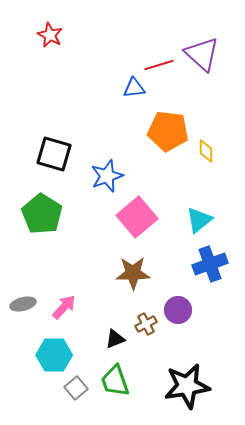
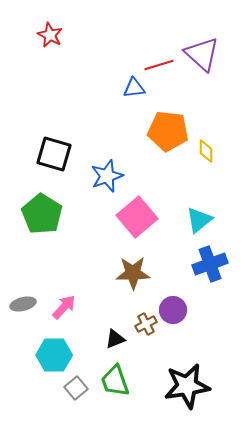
purple circle: moved 5 px left
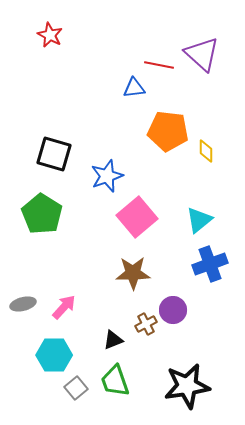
red line: rotated 28 degrees clockwise
black triangle: moved 2 px left, 1 px down
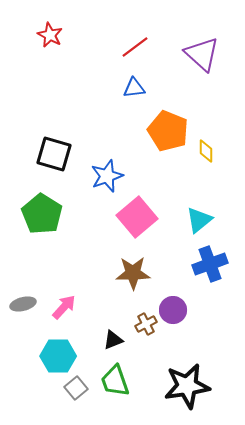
red line: moved 24 px left, 18 px up; rotated 48 degrees counterclockwise
orange pentagon: rotated 15 degrees clockwise
cyan hexagon: moved 4 px right, 1 px down
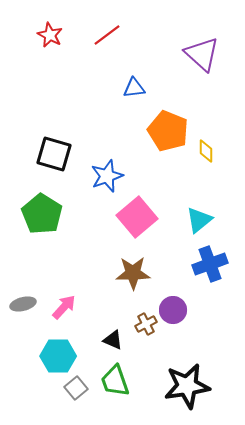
red line: moved 28 px left, 12 px up
black triangle: rotated 45 degrees clockwise
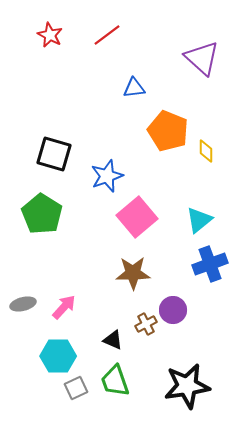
purple triangle: moved 4 px down
gray square: rotated 15 degrees clockwise
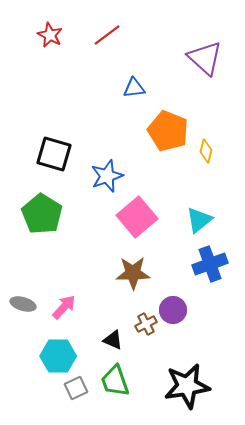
purple triangle: moved 3 px right
yellow diamond: rotated 15 degrees clockwise
gray ellipse: rotated 30 degrees clockwise
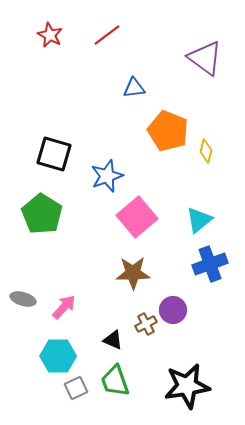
purple triangle: rotated 6 degrees counterclockwise
gray ellipse: moved 5 px up
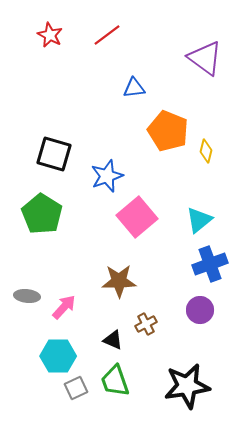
brown star: moved 14 px left, 8 px down
gray ellipse: moved 4 px right, 3 px up; rotated 10 degrees counterclockwise
purple circle: moved 27 px right
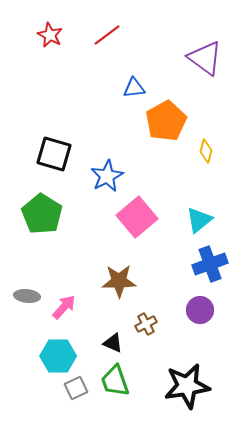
orange pentagon: moved 2 px left, 10 px up; rotated 21 degrees clockwise
blue star: rotated 8 degrees counterclockwise
black triangle: moved 3 px down
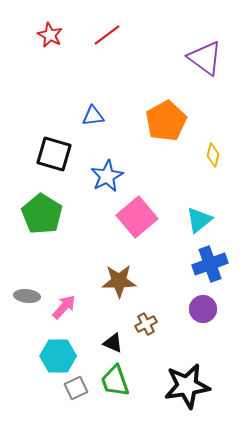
blue triangle: moved 41 px left, 28 px down
yellow diamond: moved 7 px right, 4 px down
purple circle: moved 3 px right, 1 px up
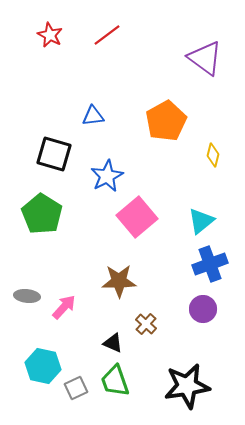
cyan triangle: moved 2 px right, 1 px down
brown cross: rotated 20 degrees counterclockwise
cyan hexagon: moved 15 px left, 10 px down; rotated 12 degrees clockwise
